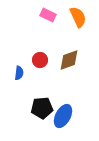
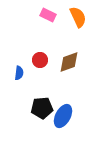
brown diamond: moved 2 px down
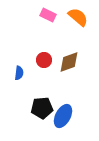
orange semicircle: rotated 25 degrees counterclockwise
red circle: moved 4 px right
